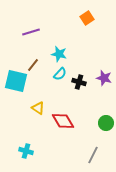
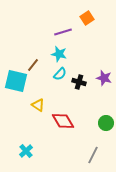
purple line: moved 32 px right
yellow triangle: moved 3 px up
cyan cross: rotated 32 degrees clockwise
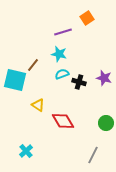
cyan semicircle: moved 2 px right; rotated 152 degrees counterclockwise
cyan square: moved 1 px left, 1 px up
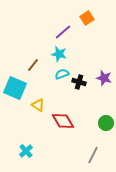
purple line: rotated 24 degrees counterclockwise
cyan square: moved 8 px down; rotated 10 degrees clockwise
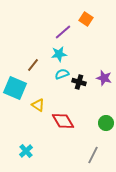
orange square: moved 1 px left, 1 px down; rotated 24 degrees counterclockwise
cyan star: rotated 21 degrees counterclockwise
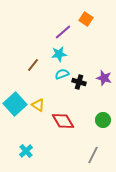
cyan square: moved 16 px down; rotated 25 degrees clockwise
green circle: moved 3 px left, 3 px up
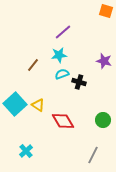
orange square: moved 20 px right, 8 px up; rotated 16 degrees counterclockwise
cyan star: moved 1 px down
purple star: moved 17 px up
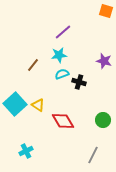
cyan cross: rotated 16 degrees clockwise
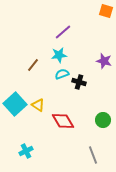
gray line: rotated 48 degrees counterclockwise
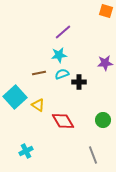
purple star: moved 1 px right, 2 px down; rotated 21 degrees counterclockwise
brown line: moved 6 px right, 8 px down; rotated 40 degrees clockwise
black cross: rotated 16 degrees counterclockwise
cyan square: moved 7 px up
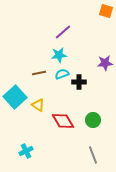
green circle: moved 10 px left
